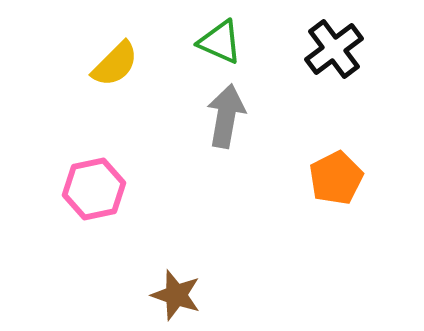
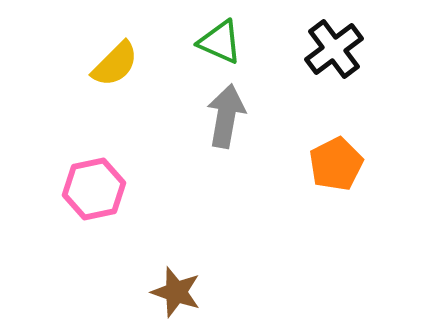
orange pentagon: moved 14 px up
brown star: moved 3 px up
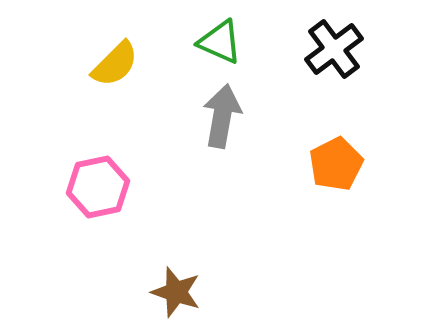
gray arrow: moved 4 px left
pink hexagon: moved 4 px right, 2 px up
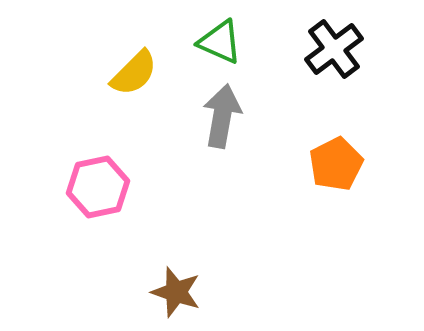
yellow semicircle: moved 19 px right, 9 px down
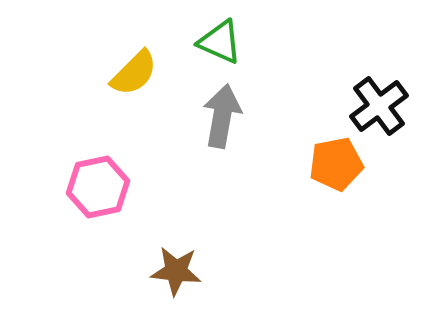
black cross: moved 45 px right, 57 px down
orange pentagon: rotated 16 degrees clockwise
brown star: moved 21 px up; rotated 12 degrees counterclockwise
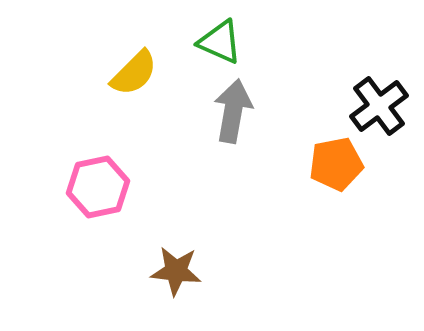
gray arrow: moved 11 px right, 5 px up
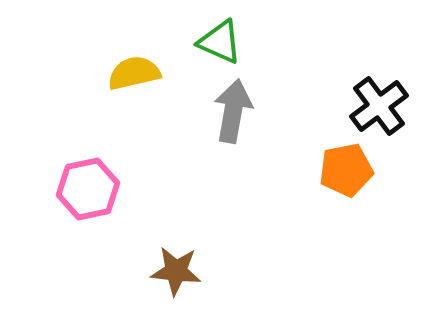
yellow semicircle: rotated 148 degrees counterclockwise
orange pentagon: moved 10 px right, 6 px down
pink hexagon: moved 10 px left, 2 px down
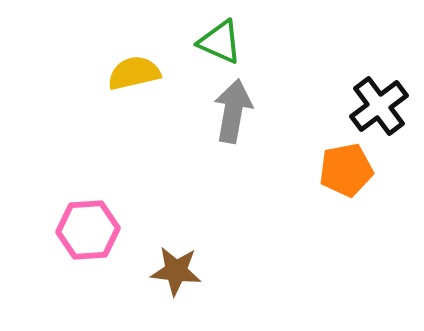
pink hexagon: moved 41 px down; rotated 8 degrees clockwise
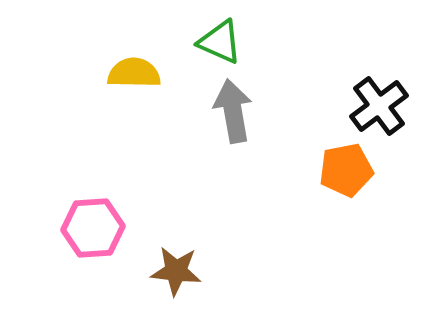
yellow semicircle: rotated 14 degrees clockwise
gray arrow: rotated 20 degrees counterclockwise
pink hexagon: moved 5 px right, 2 px up
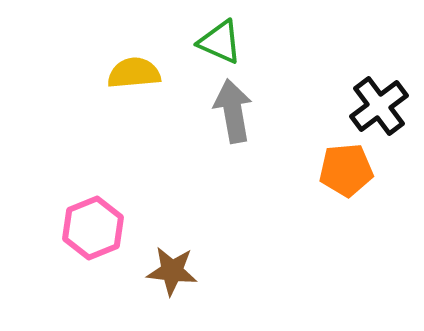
yellow semicircle: rotated 6 degrees counterclockwise
orange pentagon: rotated 6 degrees clockwise
pink hexagon: rotated 18 degrees counterclockwise
brown star: moved 4 px left
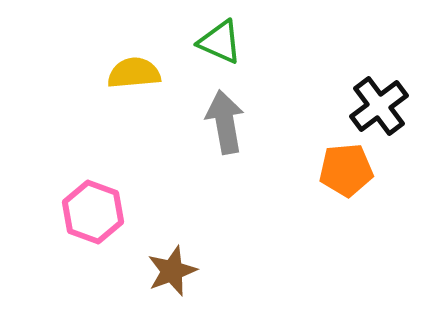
gray arrow: moved 8 px left, 11 px down
pink hexagon: moved 16 px up; rotated 18 degrees counterclockwise
brown star: rotated 27 degrees counterclockwise
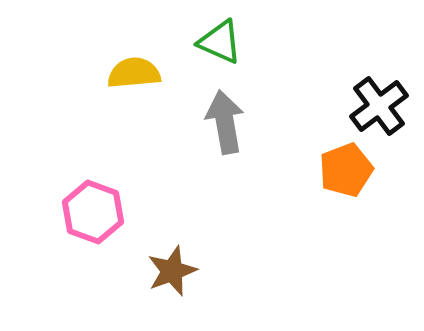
orange pentagon: rotated 16 degrees counterclockwise
